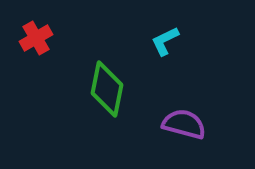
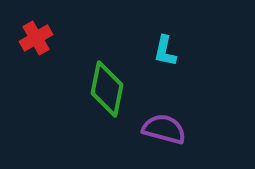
cyan L-shape: moved 10 px down; rotated 52 degrees counterclockwise
purple semicircle: moved 20 px left, 5 px down
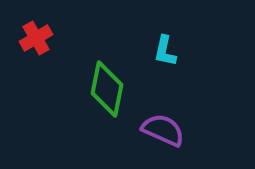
purple semicircle: moved 1 px left, 1 px down; rotated 9 degrees clockwise
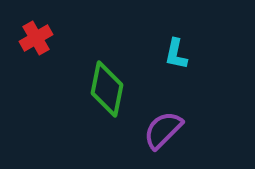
cyan L-shape: moved 11 px right, 3 px down
purple semicircle: rotated 69 degrees counterclockwise
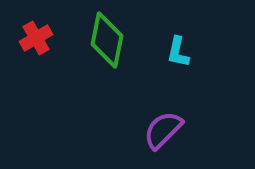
cyan L-shape: moved 2 px right, 2 px up
green diamond: moved 49 px up
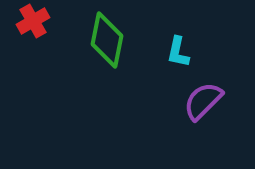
red cross: moved 3 px left, 17 px up
purple semicircle: moved 40 px right, 29 px up
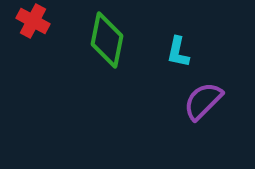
red cross: rotated 32 degrees counterclockwise
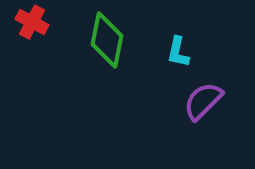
red cross: moved 1 px left, 1 px down
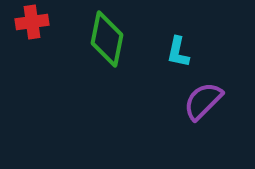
red cross: rotated 36 degrees counterclockwise
green diamond: moved 1 px up
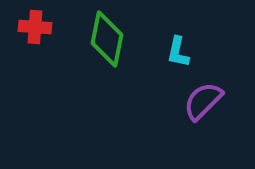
red cross: moved 3 px right, 5 px down; rotated 12 degrees clockwise
